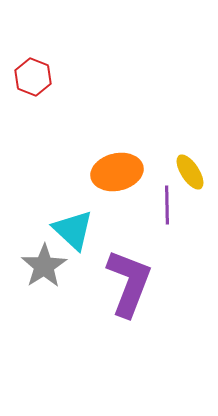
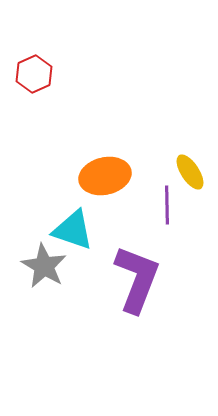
red hexagon: moved 1 px right, 3 px up; rotated 15 degrees clockwise
orange ellipse: moved 12 px left, 4 px down
cyan triangle: rotated 24 degrees counterclockwise
gray star: rotated 9 degrees counterclockwise
purple L-shape: moved 8 px right, 4 px up
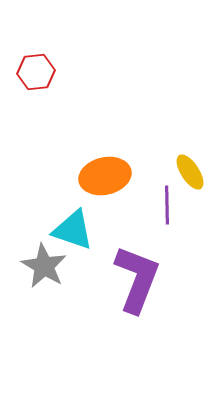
red hexagon: moved 2 px right, 2 px up; rotated 18 degrees clockwise
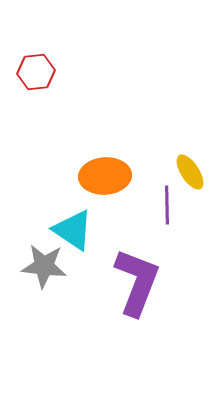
orange ellipse: rotated 9 degrees clockwise
cyan triangle: rotated 15 degrees clockwise
gray star: rotated 24 degrees counterclockwise
purple L-shape: moved 3 px down
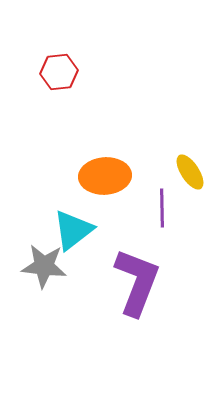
red hexagon: moved 23 px right
purple line: moved 5 px left, 3 px down
cyan triangle: rotated 48 degrees clockwise
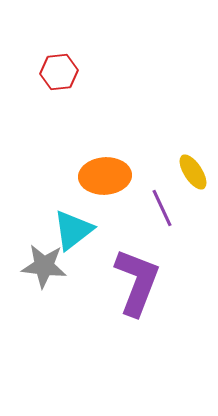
yellow ellipse: moved 3 px right
purple line: rotated 24 degrees counterclockwise
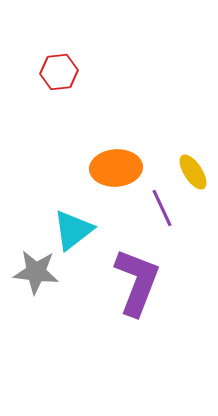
orange ellipse: moved 11 px right, 8 px up
gray star: moved 8 px left, 6 px down
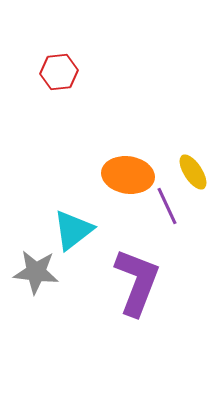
orange ellipse: moved 12 px right, 7 px down; rotated 12 degrees clockwise
purple line: moved 5 px right, 2 px up
